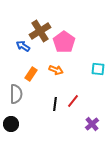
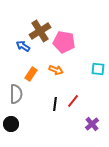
pink pentagon: rotated 25 degrees counterclockwise
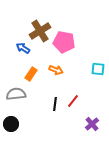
blue arrow: moved 2 px down
gray semicircle: rotated 96 degrees counterclockwise
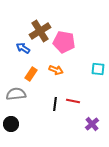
red line: rotated 64 degrees clockwise
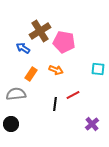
red line: moved 6 px up; rotated 40 degrees counterclockwise
